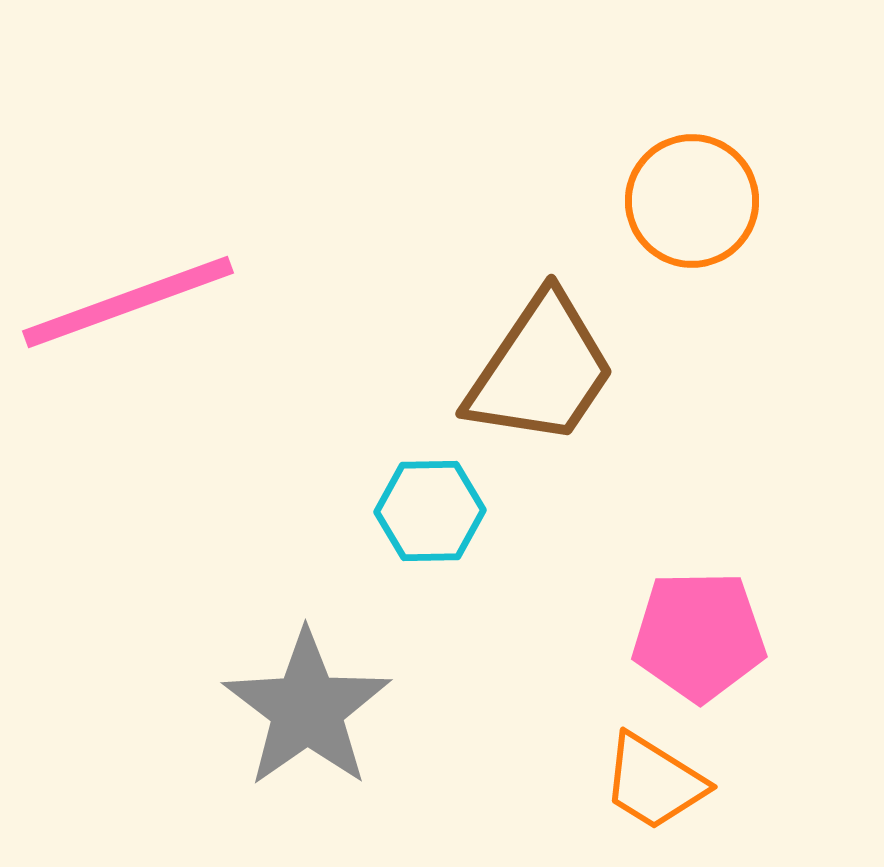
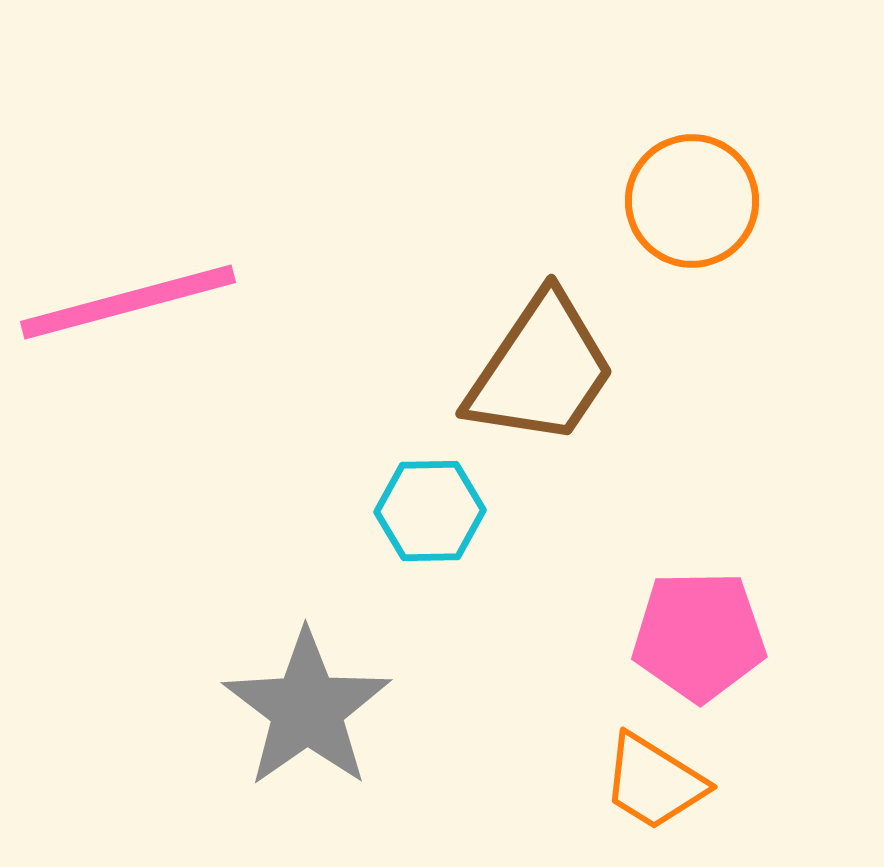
pink line: rotated 5 degrees clockwise
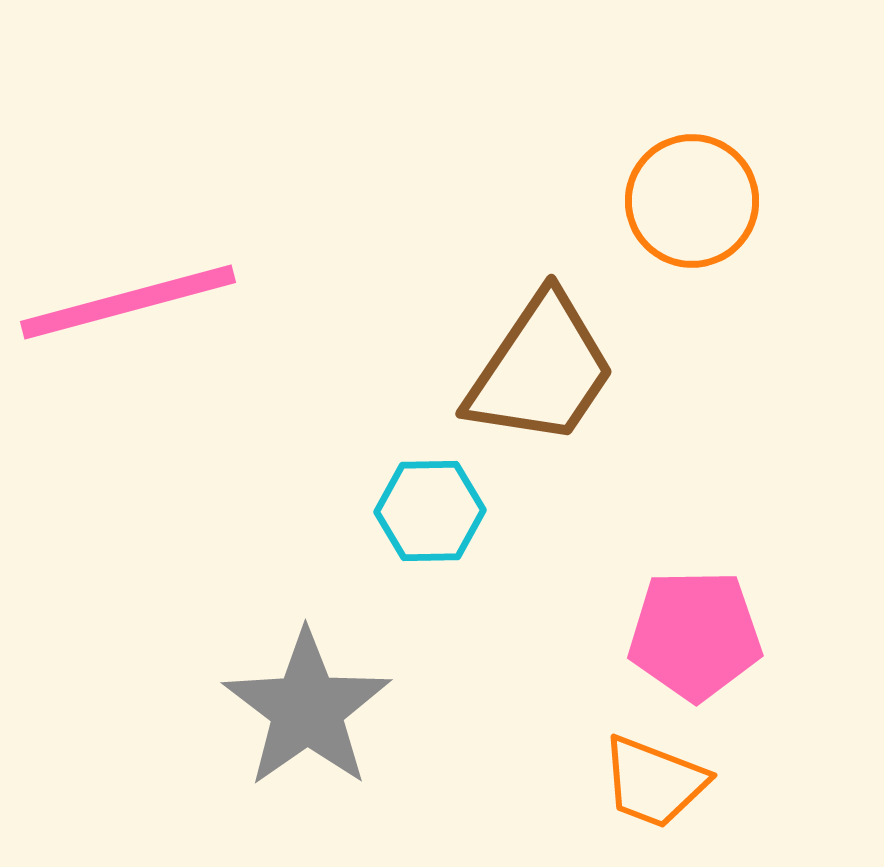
pink pentagon: moved 4 px left, 1 px up
orange trapezoid: rotated 11 degrees counterclockwise
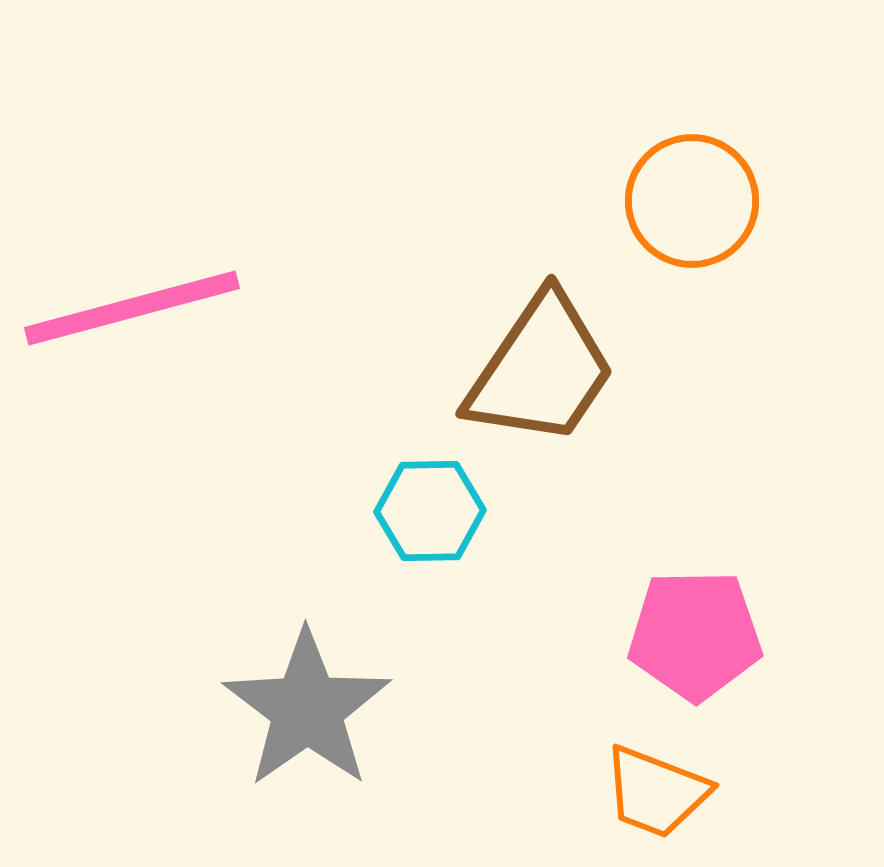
pink line: moved 4 px right, 6 px down
orange trapezoid: moved 2 px right, 10 px down
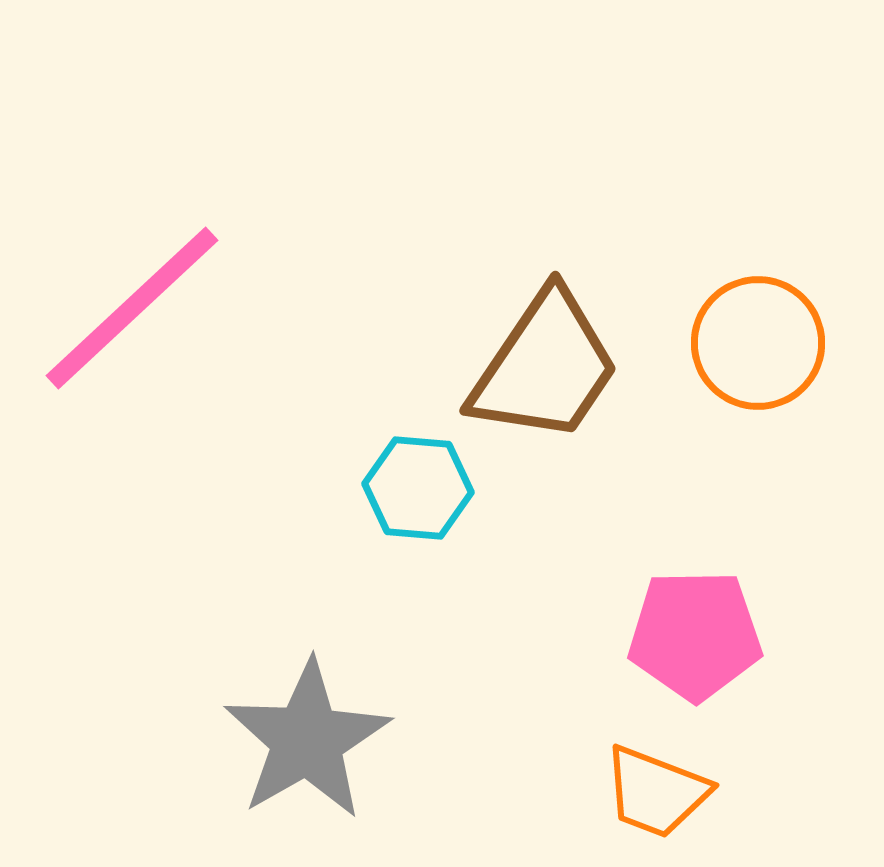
orange circle: moved 66 px right, 142 px down
pink line: rotated 28 degrees counterclockwise
brown trapezoid: moved 4 px right, 3 px up
cyan hexagon: moved 12 px left, 23 px up; rotated 6 degrees clockwise
gray star: moved 31 px down; rotated 5 degrees clockwise
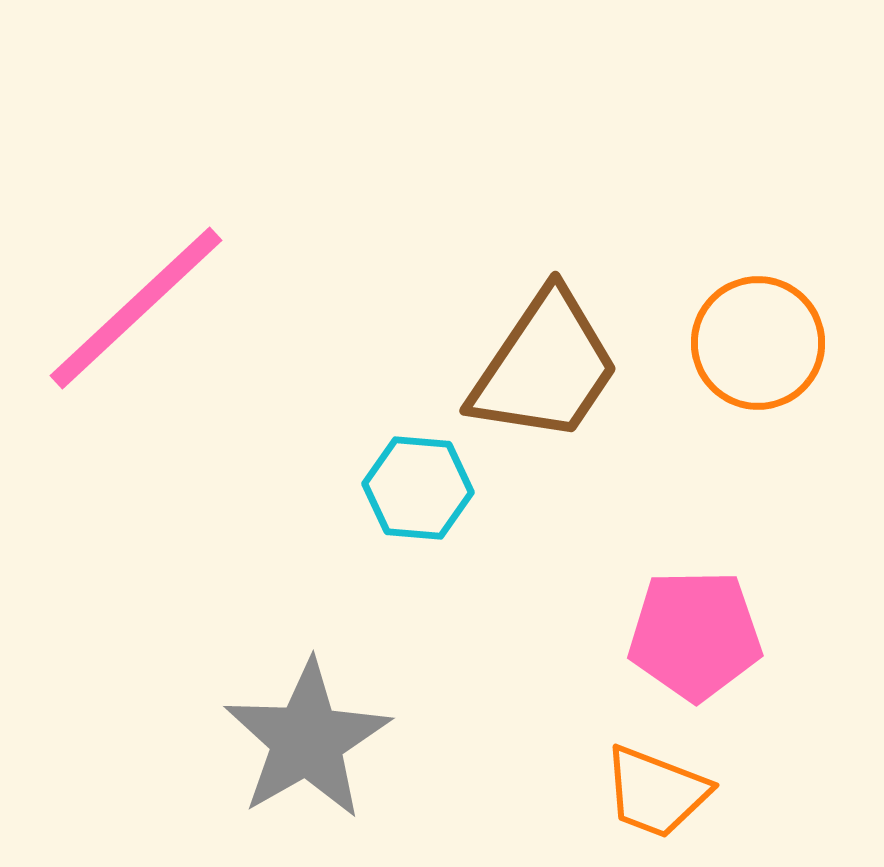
pink line: moved 4 px right
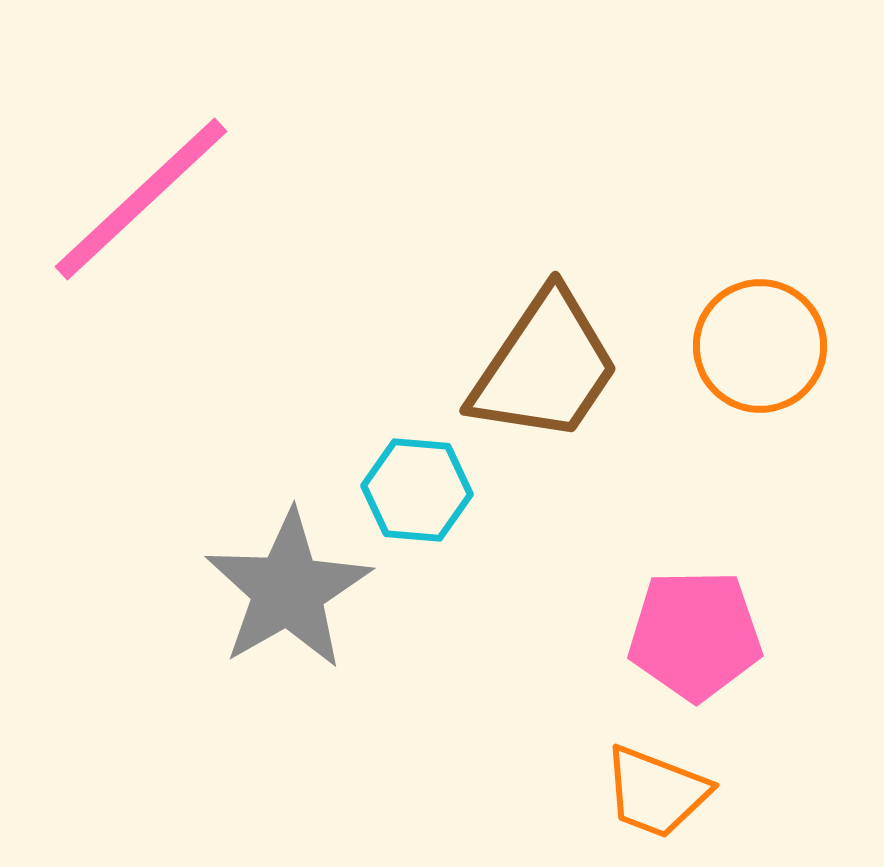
pink line: moved 5 px right, 109 px up
orange circle: moved 2 px right, 3 px down
cyan hexagon: moved 1 px left, 2 px down
gray star: moved 19 px left, 150 px up
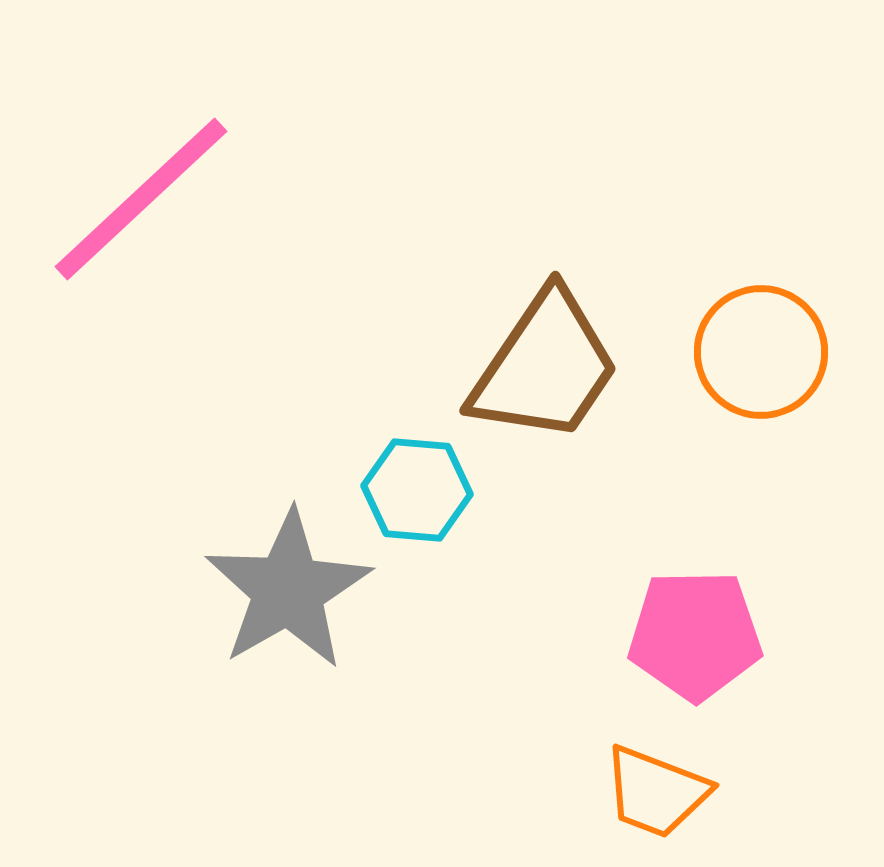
orange circle: moved 1 px right, 6 px down
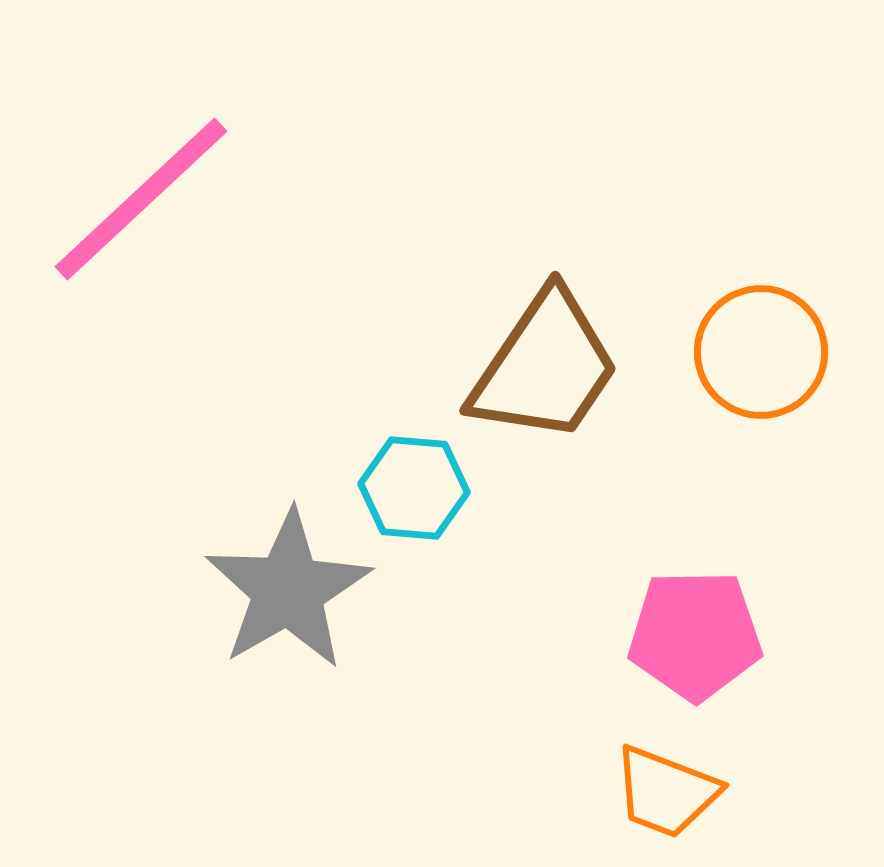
cyan hexagon: moved 3 px left, 2 px up
orange trapezoid: moved 10 px right
